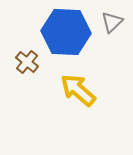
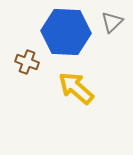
brown cross: rotated 20 degrees counterclockwise
yellow arrow: moved 2 px left, 2 px up
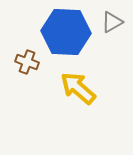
gray triangle: rotated 15 degrees clockwise
yellow arrow: moved 2 px right
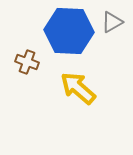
blue hexagon: moved 3 px right, 1 px up
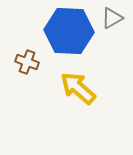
gray triangle: moved 4 px up
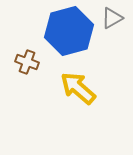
blue hexagon: rotated 18 degrees counterclockwise
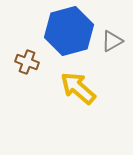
gray triangle: moved 23 px down
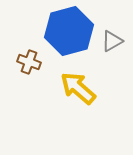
brown cross: moved 2 px right
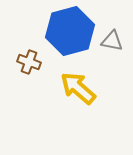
blue hexagon: moved 1 px right
gray triangle: rotated 40 degrees clockwise
